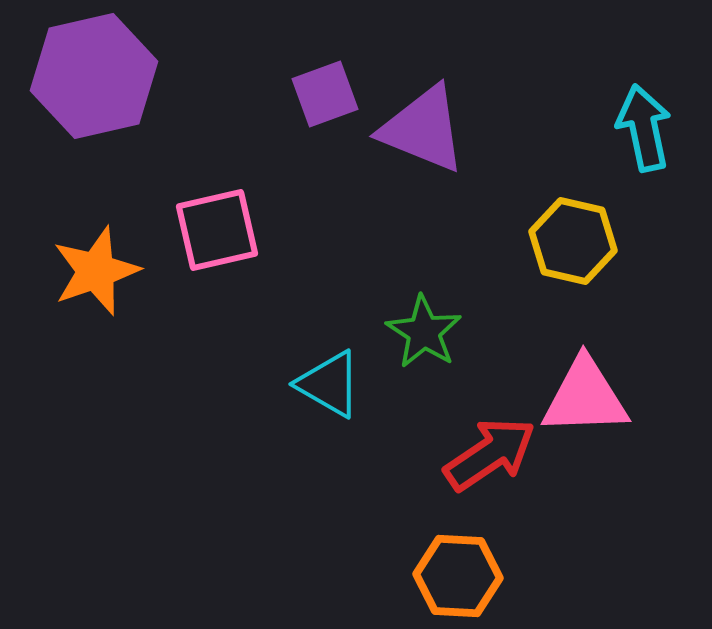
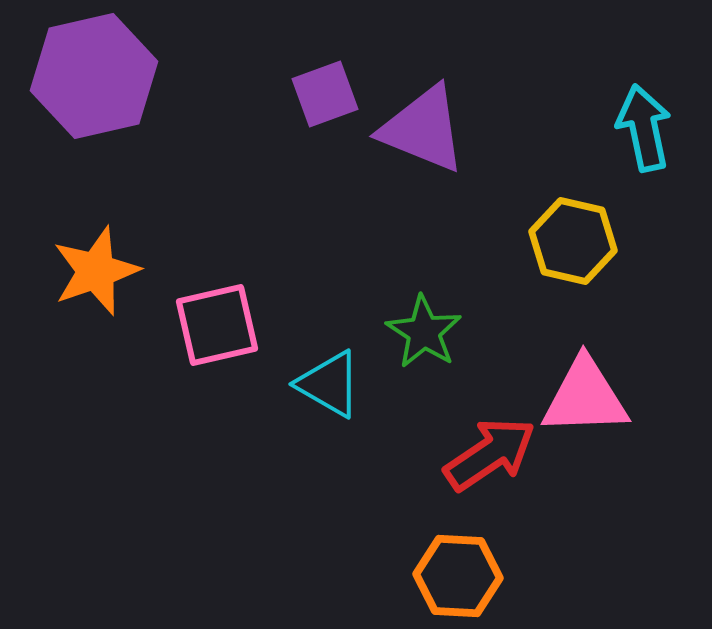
pink square: moved 95 px down
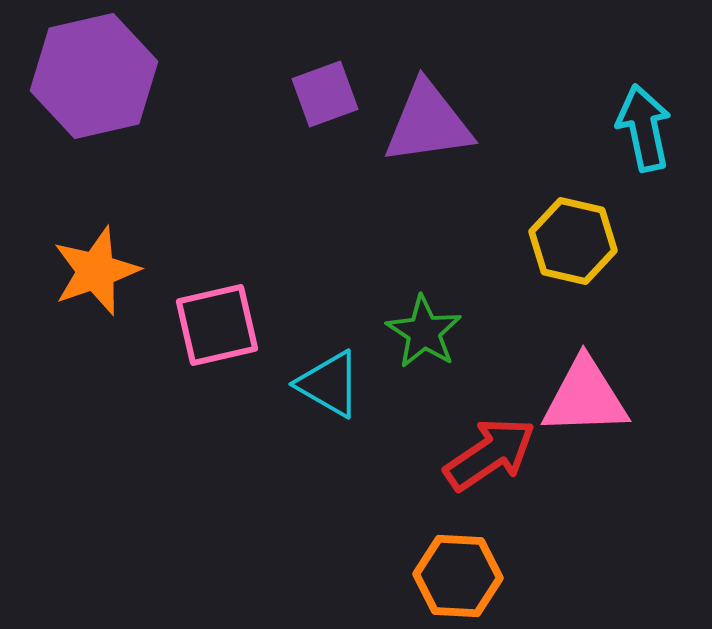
purple triangle: moved 5 px right, 6 px up; rotated 30 degrees counterclockwise
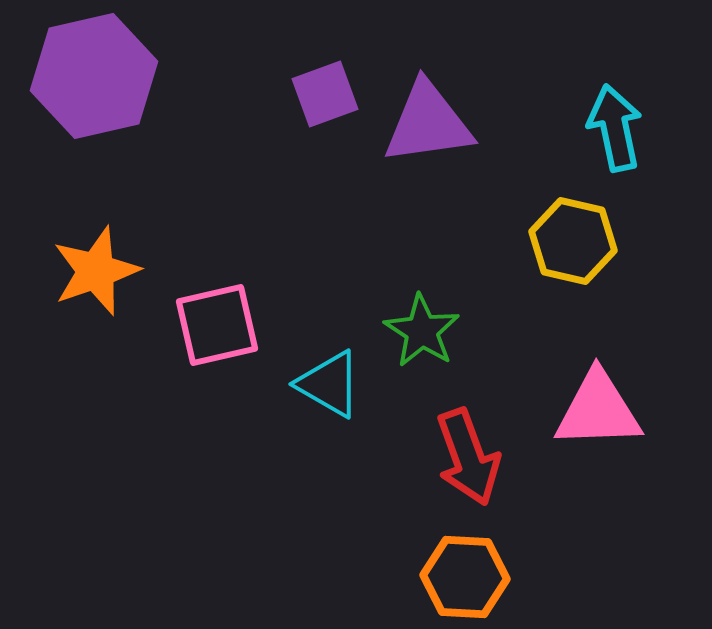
cyan arrow: moved 29 px left
green star: moved 2 px left, 1 px up
pink triangle: moved 13 px right, 13 px down
red arrow: moved 22 px left, 3 px down; rotated 104 degrees clockwise
orange hexagon: moved 7 px right, 1 px down
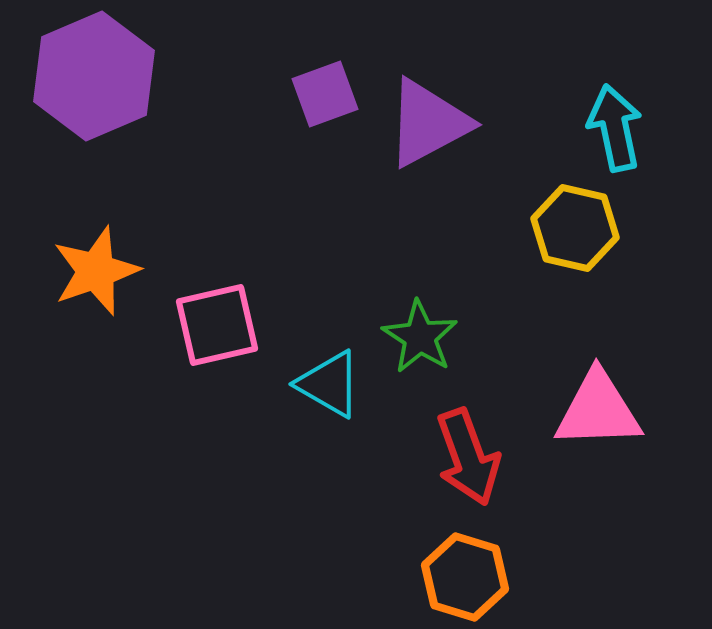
purple hexagon: rotated 10 degrees counterclockwise
purple triangle: rotated 20 degrees counterclockwise
yellow hexagon: moved 2 px right, 13 px up
green star: moved 2 px left, 6 px down
orange hexagon: rotated 14 degrees clockwise
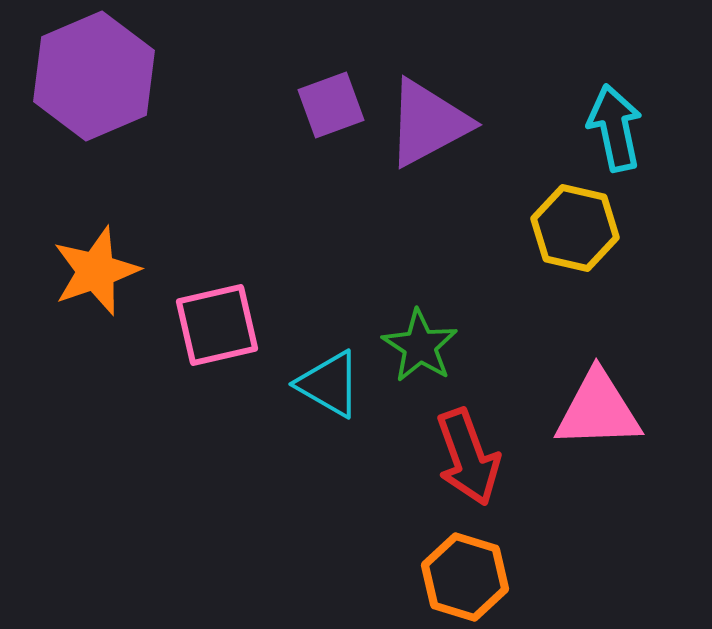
purple square: moved 6 px right, 11 px down
green star: moved 9 px down
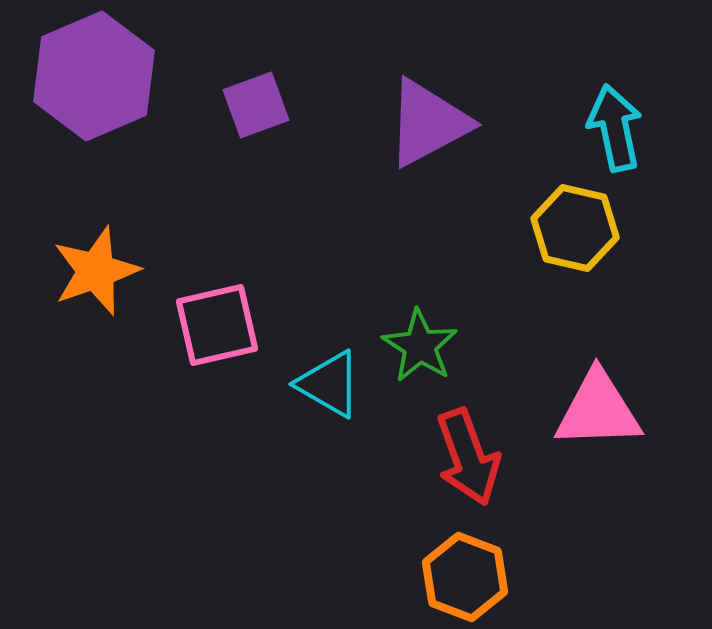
purple square: moved 75 px left
orange hexagon: rotated 4 degrees clockwise
